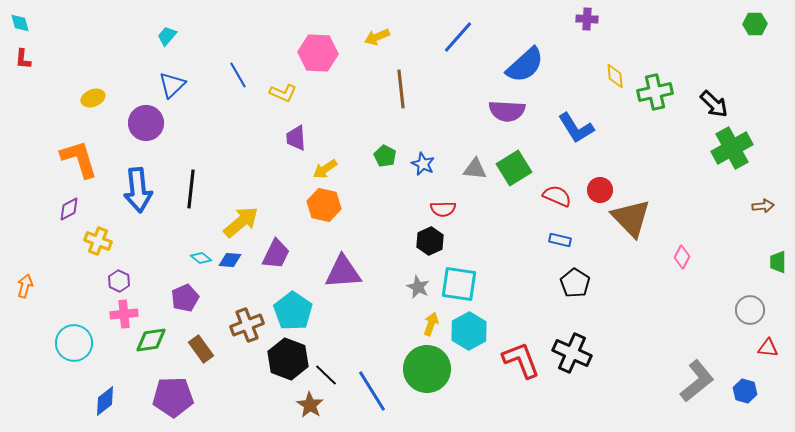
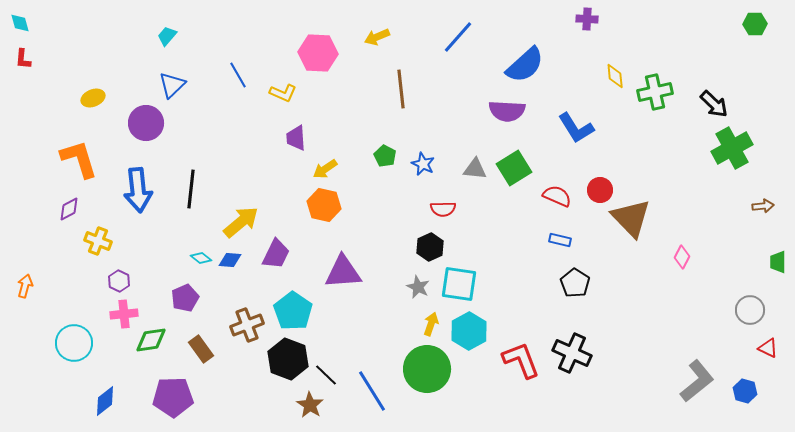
black hexagon at (430, 241): moved 6 px down
red triangle at (768, 348): rotated 20 degrees clockwise
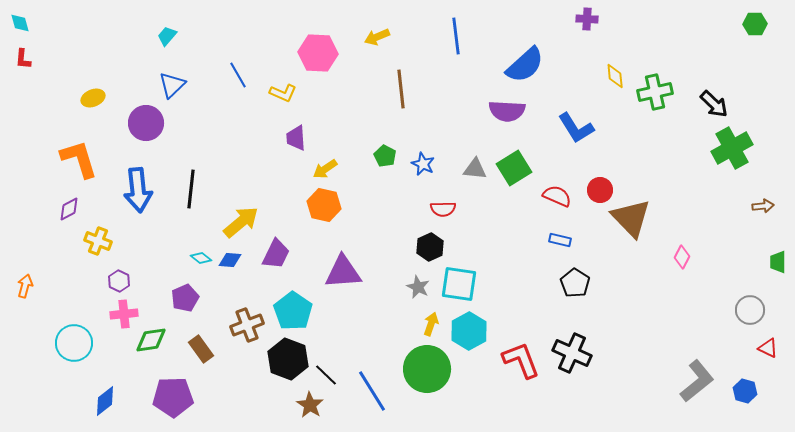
blue line at (458, 37): moved 2 px left, 1 px up; rotated 48 degrees counterclockwise
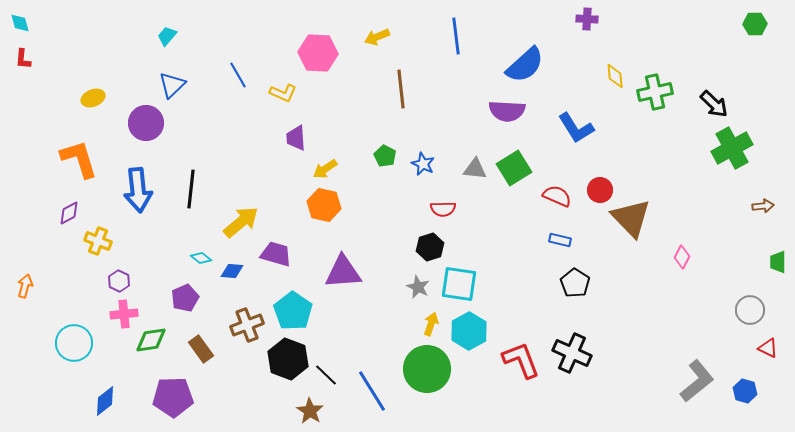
purple diamond at (69, 209): moved 4 px down
black hexagon at (430, 247): rotated 8 degrees clockwise
purple trapezoid at (276, 254): rotated 100 degrees counterclockwise
blue diamond at (230, 260): moved 2 px right, 11 px down
brown star at (310, 405): moved 6 px down
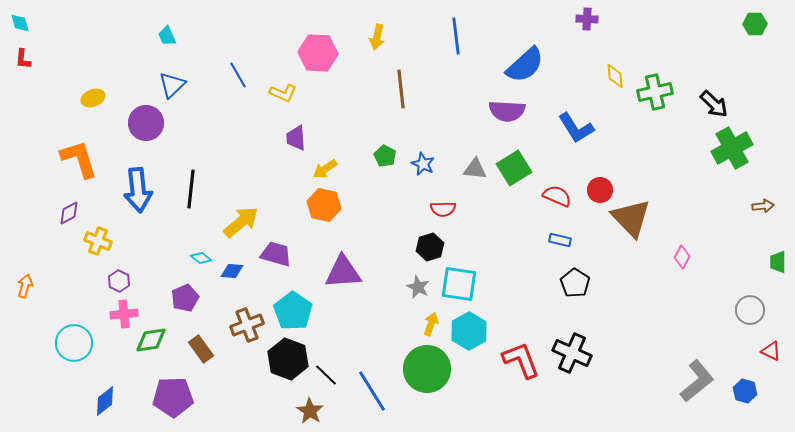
cyan trapezoid at (167, 36): rotated 65 degrees counterclockwise
yellow arrow at (377, 37): rotated 55 degrees counterclockwise
red triangle at (768, 348): moved 3 px right, 3 px down
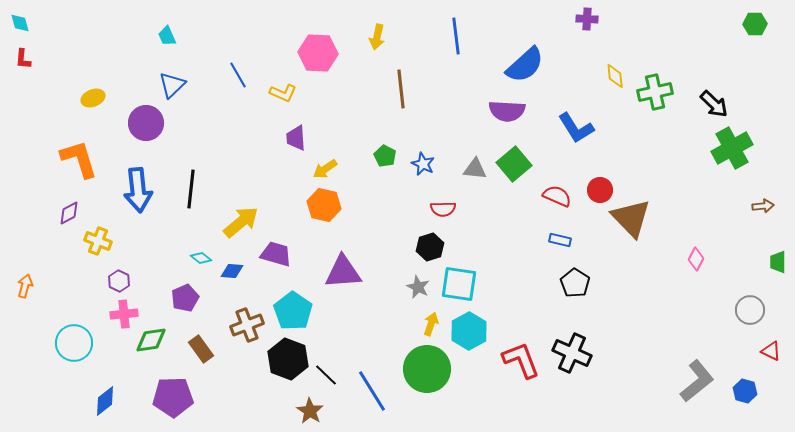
green square at (514, 168): moved 4 px up; rotated 8 degrees counterclockwise
pink diamond at (682, 257): moved 14 px right, 2 px down
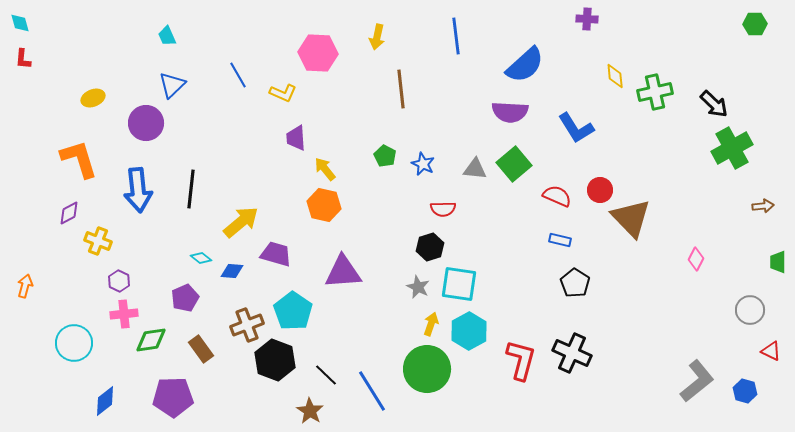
purple semicircle at (507, 111): moved 3 px right, 1 px down
yellow arrow at (325, 169): rotated 85 degrees clockwise
black hexagon at (288, 359): moved 13 px left, 1 px down
red L-shape at (521, 360): rotated 36 degrees clockwise
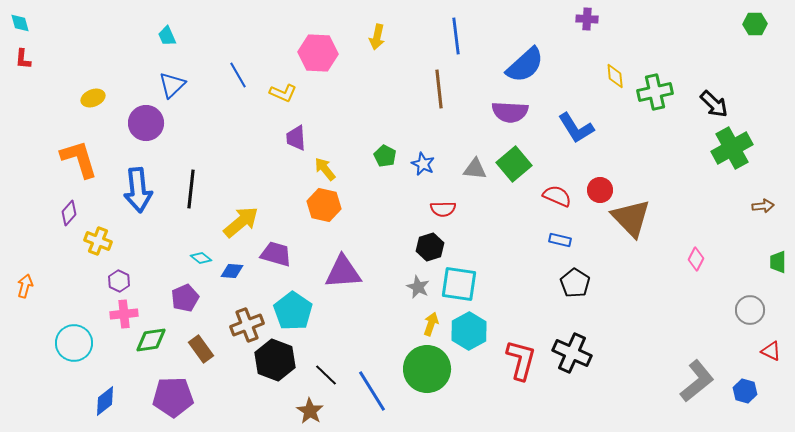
brown line at (401, 89): moved 38 px right
purple diamond at (69, 213): rotated 20 degrees counterclockwise
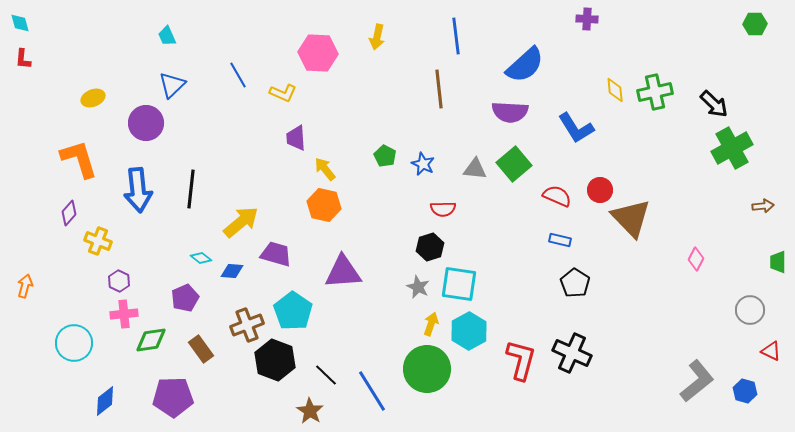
yellow diamond at (615, 76): moved 14 px down
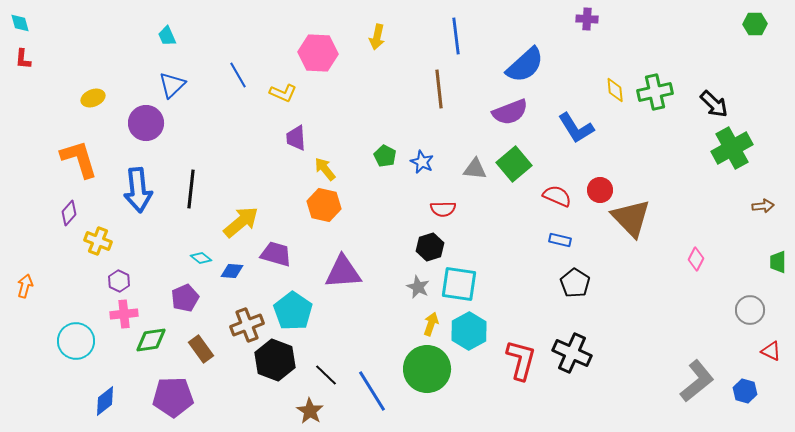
purple semicircle at (510, 112): rotated 24 degrees counterclockwise
blue star at (423, 164): moved 1 px left, 2 px up
cyan circle at (74, 343): moved 2 px right, 2 px up
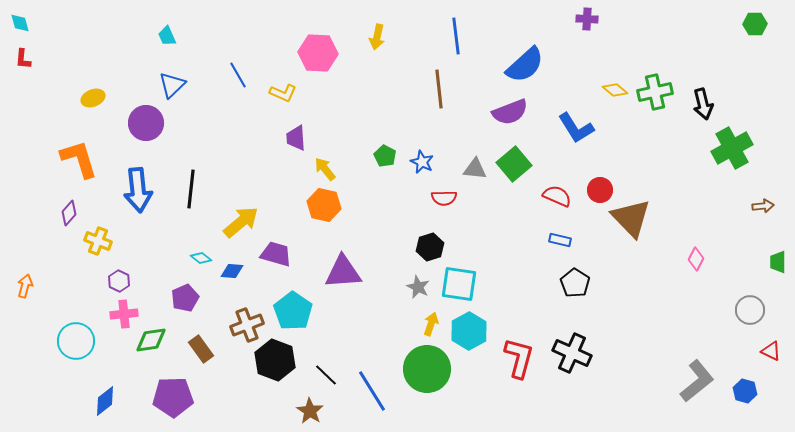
yellow diamond at (615, 90): rotated 45 degrees counterclockwise
black arrow at (714, 104): moved 11 px left; rotated 32 degrees clockwise
red semicircle at (443, 209): moved 1 px right, 11 px up
red L-shape at (521, 360): moved 2 px left, 2 px up
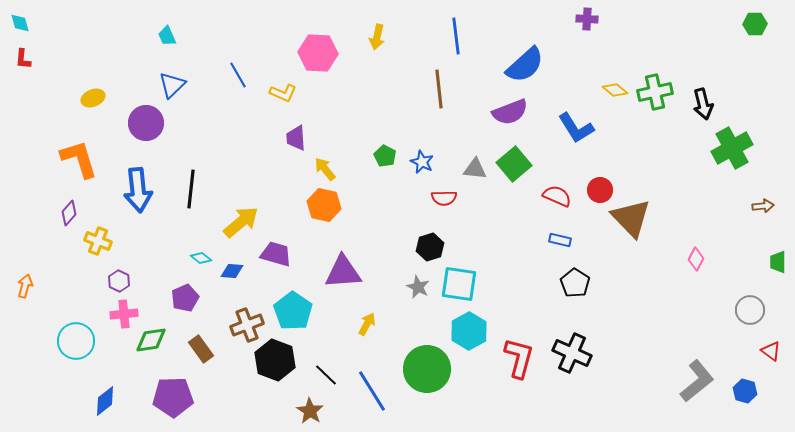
yellow arrow at (431, 324): moved 64 px left; rotated 10 degrees clockwise
red triangle at (771, 351): rotated 10 degrees clockwise
